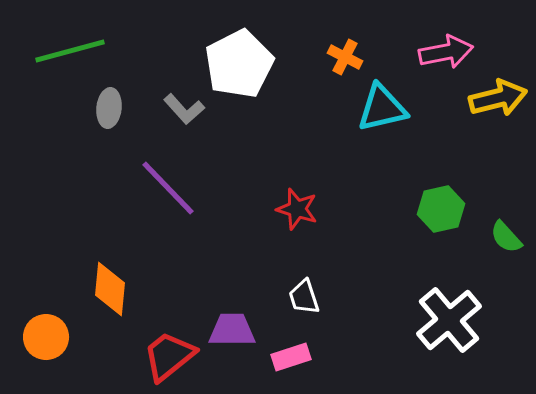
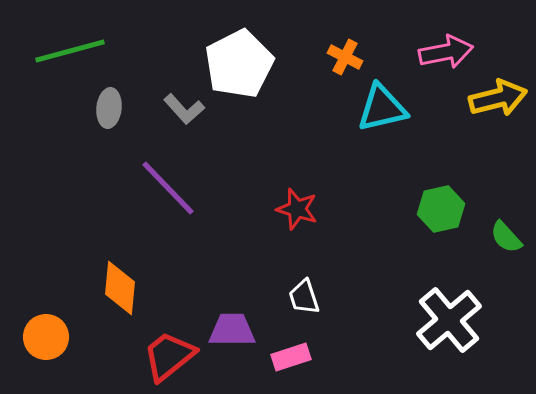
orange diamond: moved 10 px right, 1 px up
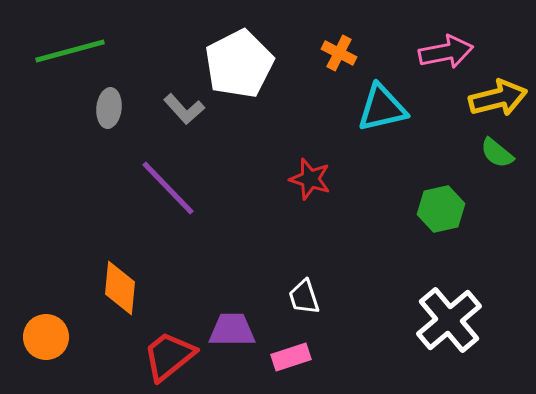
orange cross: moved 6 px left, 4 px up
red star: moved 13 px right, 30 px up
green semicircle: moved 9 px left, 84 px up; rotated 9 degrees counterclockwise
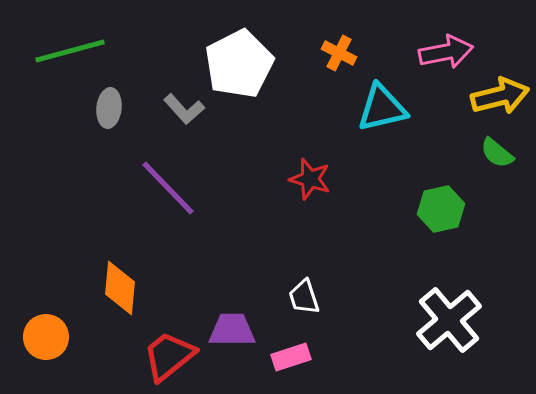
yellow arrow: moved 2 px right, 2 px up
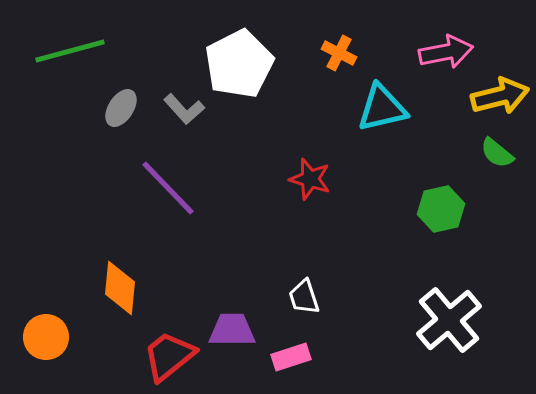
gray ellipse: moved 12 px right; rotated 27 degrees clockwise
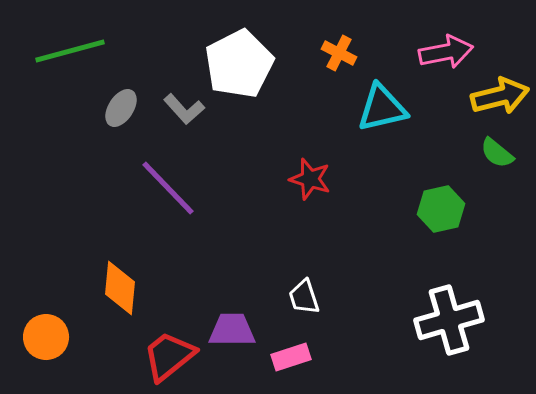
white cross: rotated 24 degrees clockwise
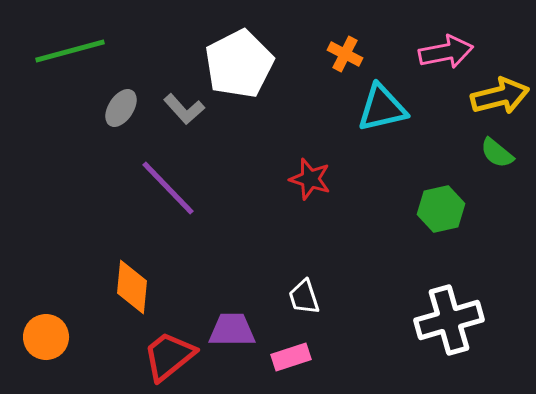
orange cross: moved 6 px right, 1 px down
orange diamond: moved 12 px right, 1 px up
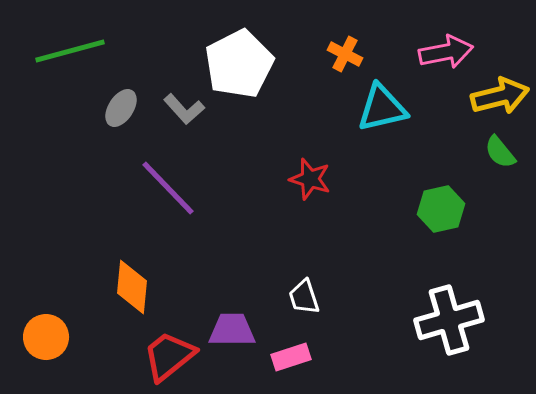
green semicircle: moved 3 px right, 1 px up; rotated 12 degrees clockwise
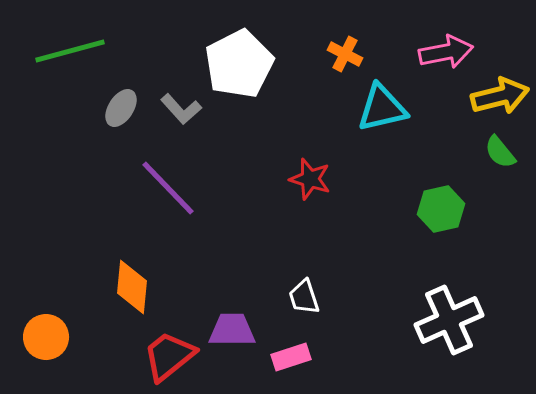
gray L-shape: moved 3 px left
white cross: rotated 8 degrees counterclockwise
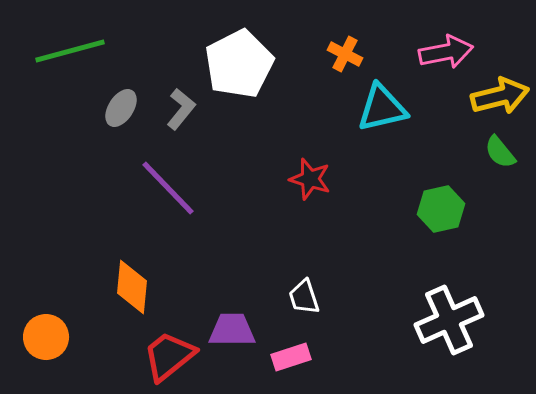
gray L-shape: rotated 99 degrees counterclockwise
